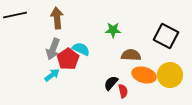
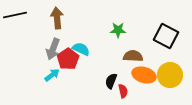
green star: moved 5 px right
brown semicircle: moved 2 px right, 1 px down
black semicircle: moved 2 px up; rotated 21 degrees counterclockwise
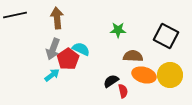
black semicircle: rotated 35 degrees clockwise
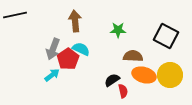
brown arrow: moved 18 px right, 3 px down
black semicircle: moved 1 px right, 1 px up
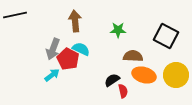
red pentagon: rotated 10 degrees counterclockwise
yellow circle: moved 6 px right
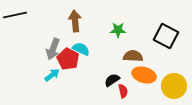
yellow circle: moved 2 px left, 11 px down
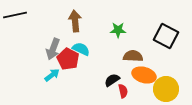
yellow circle: moved 8 px left, 3 px down
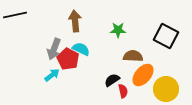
gray arrow: moved 1 px right
orange ellipse: moved 1 px left; rotated 65 degrees counterclockwise
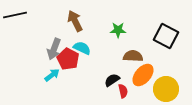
brown arrow: rotated 20 degrees counterclockwise
cyan semicircle: moved 1 px right, 1 px up
